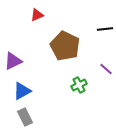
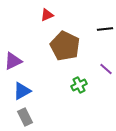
red triangle: moved 10 px right
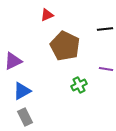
purple line: rotated 32 degrees counterclockwise
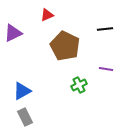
purple triangle: moved 28 px up
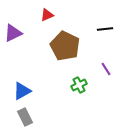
purple line: rotated 48 degrees clockwise
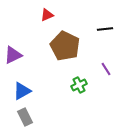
purple triangle: moved 22 px down
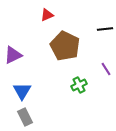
blue triangle: rotated 30 degrees counterclockwise
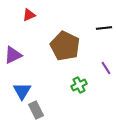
red triangle: moved 18 px left
black line: moved 1 px left, 1 px up
purple line: moved 1 px up
gray rectangle: moved 11 px right, 7 px up
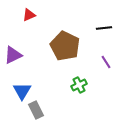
purple line: moved 6 px up
